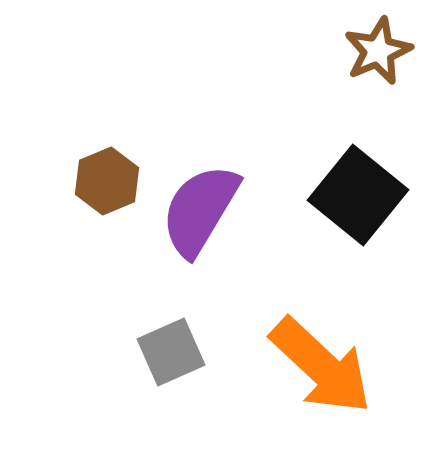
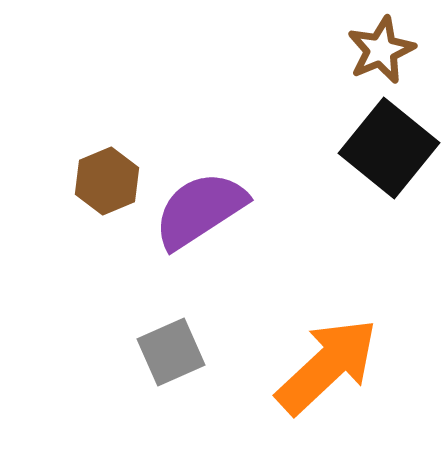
brown star: moved 3 px right, 1 px up
black square: moved 31 px right, 47 px up
purple semicircle: rotated 26 degrees clockwise
orange arrow: moved 6 px right; rotated 86 degrees counterclockwise
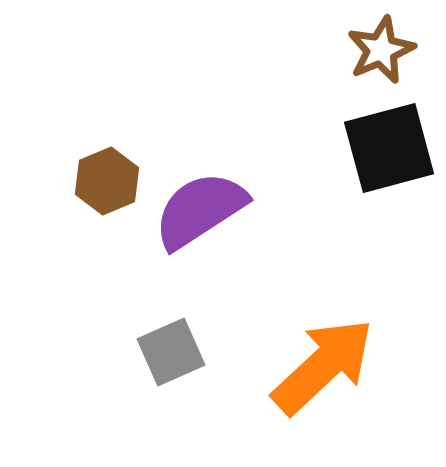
black square: rotated 36 degrees clockwise
orange arrow: moved 4 px left
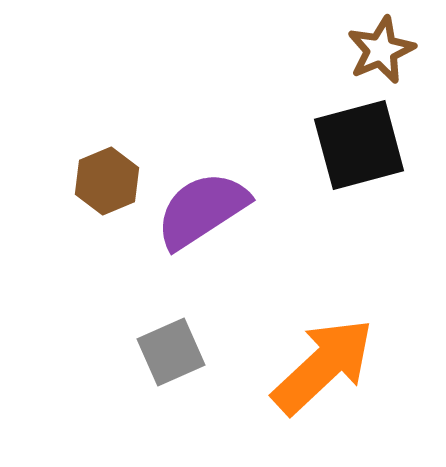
black square: moved 30 px left, 3 px up
purple semicircle: moved 2 px right
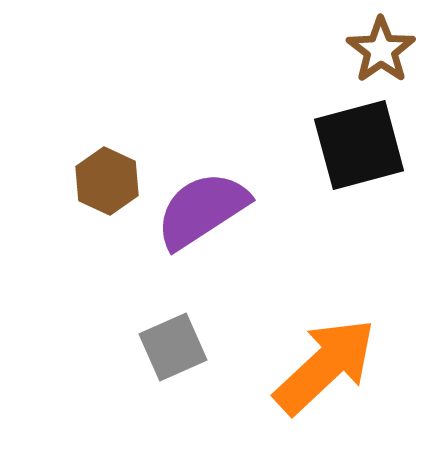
brown star: rotated 12 degrees counterclockwise
brown hexagon: rotated 12 degrees counterclockwise
gray square: moved 2 px right, 5 px up
orange arrow: moved 2 px right
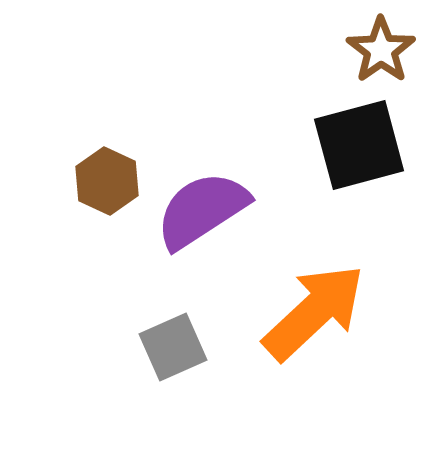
orange arrow: moved 11 px left, 54 px up
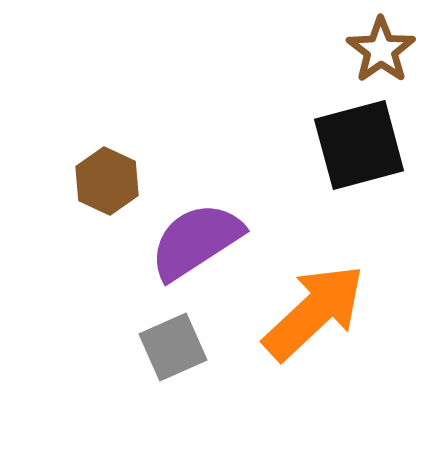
purple semicircle: moved 6 px left, 31 px down
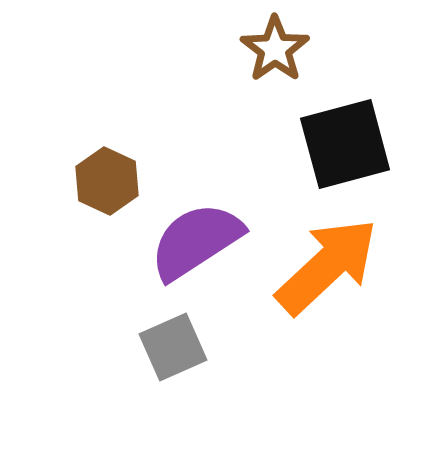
brown star: moved 106 px left, 1 px up
black square: moved 14 px left, 1 px up
orange arrow: moved 13 px right, 46 px up
